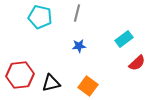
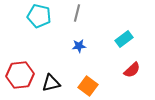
cyan pentagon: moved 1 px left, 1 px up
red semicircle: moved 5 px left, 7 px down
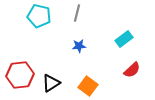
black triangle: rotated 18 degrees counterclockwise
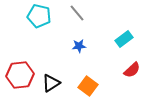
gray line: rotated 54 degrees counterclockwise
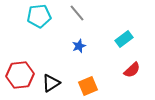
cyan pentagon: rotated 20 degrees counterclockwise
blue star: rotated 16 degrees counterclockwise
orange square: rotated 30 degrees clockwise
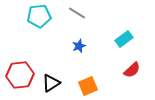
gray line: rotated 18 degrees counterclockwise
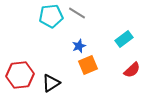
cyan pentagon: moved 12 px right
orange square: moved 21 px up
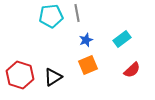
gray line: rotated 48 degrees clockwise
cyan rectangle: moved 2 px left
blue star: moved 7 px right, 6 px up
red hexagon: rotated 24 degrees clockwise
black triangle: moved 2 px right, 6 px up
